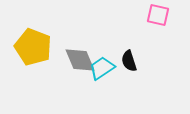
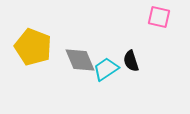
pink square: moved 1 px right, 2 px down
black semicircle: moved 2 px right
cyan trapezoid: moved 4 px right, 1 px down
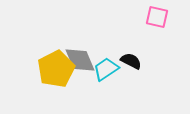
pink square: moved 2 px left
yellow pentagon: moved 23 px right, 22 px down; rotated 24 degrees clockwise
black semicircle: rotated 135 degrees clockwise
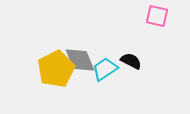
pink square: moved 1 px up
cyan trapezoid: moved 1 px left
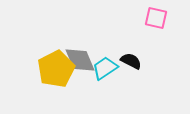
pink square: moved 1 px left, 2 px down
cyan trapezoid: moved 1 px up
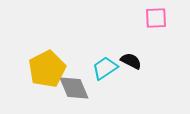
pink square: rotated 15 degrees counterclockwise
gray diamond: moved 6 px left, 28 px down
yellow pentagon: moved 9 px left
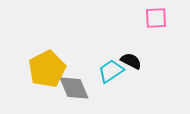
cyan trapezoid: moved 6 px right, 3 px down
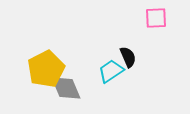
black semicircle: moved 3 px left, 4 px up; rotated 40 degrees clockwise
yellow pentagon: moved 1 px left
gray diamond: moved 8 px left
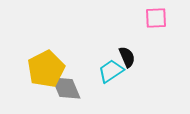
black semicircle: moved 1 px left
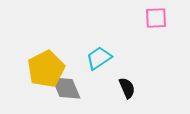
black semicircle: moved 31 px down
cyan trapezoid: moved 12 px left, 13 px up
